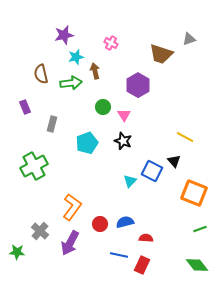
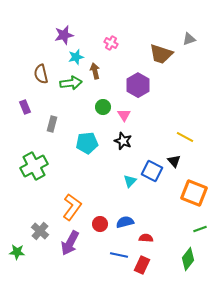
cyan pentagon: rotated 15 degrees clockwise
green diamond: moved 9 px left, 6 px up; rotated 75 degrees clockwise
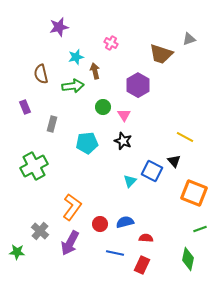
purple star: moved 5 px left, 8 px up
green arrow: moved 2 px right, 3 px down
blue line: moved 4 px left, 2 px up
green diamond: rotated 25 degrees counterclockwise
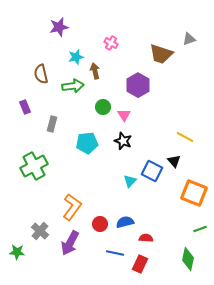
red rectangle: moved 2 px left, 1 px up
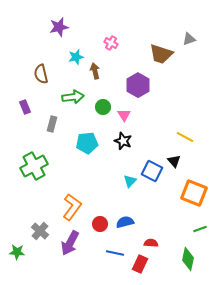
green arrow: moved 11 px down
red semicircle: moved 5 px right, 5 px down
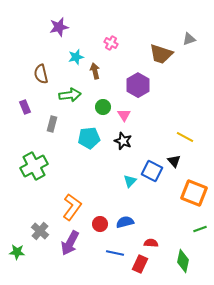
green arrow: moved 3 px left, 2 px up
cyan pentagon: moved 2 px right, 5 px up
green diamond: moved 5 px left, 2 px down
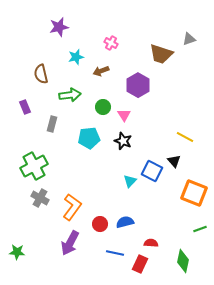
brown arrow: moved 6 px right; rotated 98 degrees counterclockwise
gray cross: moved 33 px up; rotated 12 degrees counterclockwise
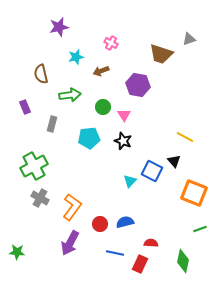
purple hexagon: rotated 20 degrees counterclockwise
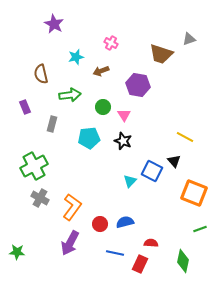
purple star: moved 5 px left, 3 px up; rotated 30 degrees counterclockwise
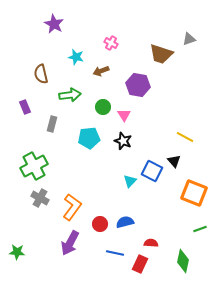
cyan star: rotated 28 degrees clockwise
